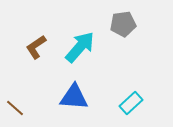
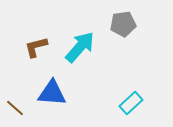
brown L-shape: rotated 20 degrees clockwise
blue triangle: moved 22 px left, 4 px up
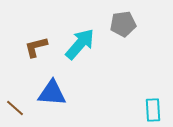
cyan arrow: moved 3 px up
cyan rectangle: moved 22 px right, 7 px down; rotated 50 degrees counterclockwise
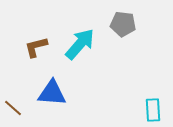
gray pentagon: rotated 15 degrees clockwise
brown line: moved 2 px left
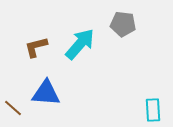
blue triangle: moved 6 px left
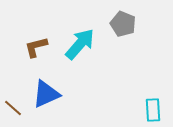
gray pentagon: rotated 15 degrees clockwise
blue triangle: moved 1 px down; rotated 28 degrees counterclockwise
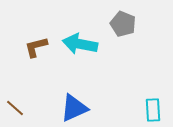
cyan arrow: rotated 120 degrees counterclockwise
blue triangle: moved 28 px right, 14 px down
brown line: moved 2 px right
